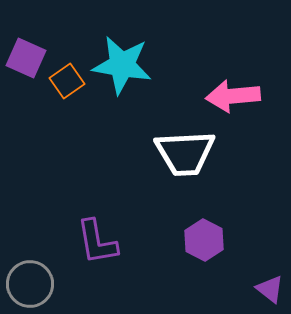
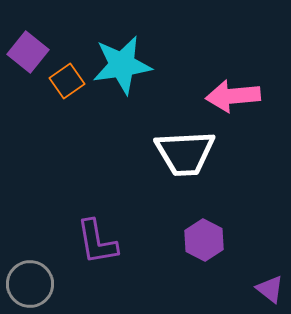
purple square: moved 2 px right, 6 px up; rotated 15 degrees clockwise
cyan star: rotated 18 degrees counterclockwise
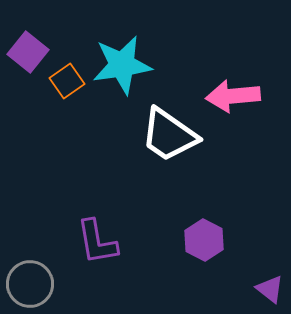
white trapezoid: moved 16 px left, 18 px up; rotated 38 degrees clockwise
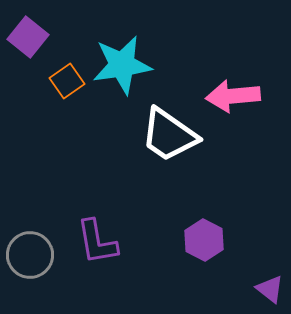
purple square: moved 15 px up
gray circle: moved 29 px up
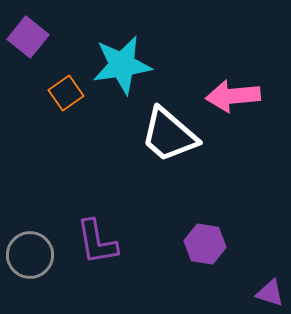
orange square: moved 1 px left, 12 px down
white trapezoid: rotated 6 degrees clockwise
purple hexagon: moved 1 px right, 4 px down; rotated 18 degrees counterclockwise
purple triangle: moved 4 px down; rotated 20 degrees counterclockwise
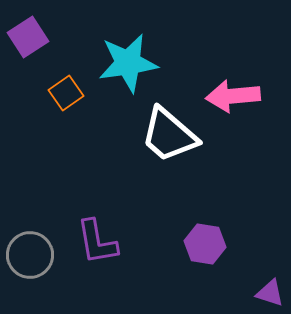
purple square: rotated 18 degrees clockwise
cyan star: moved 6 px right, 2 px up
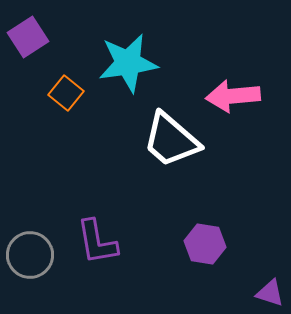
orange square: rotated 16 degrees counterclockwise
white trapezoid: moved 2 px right, 5 px down
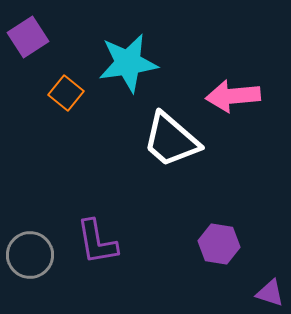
purple hexagon: moved 14 px right
